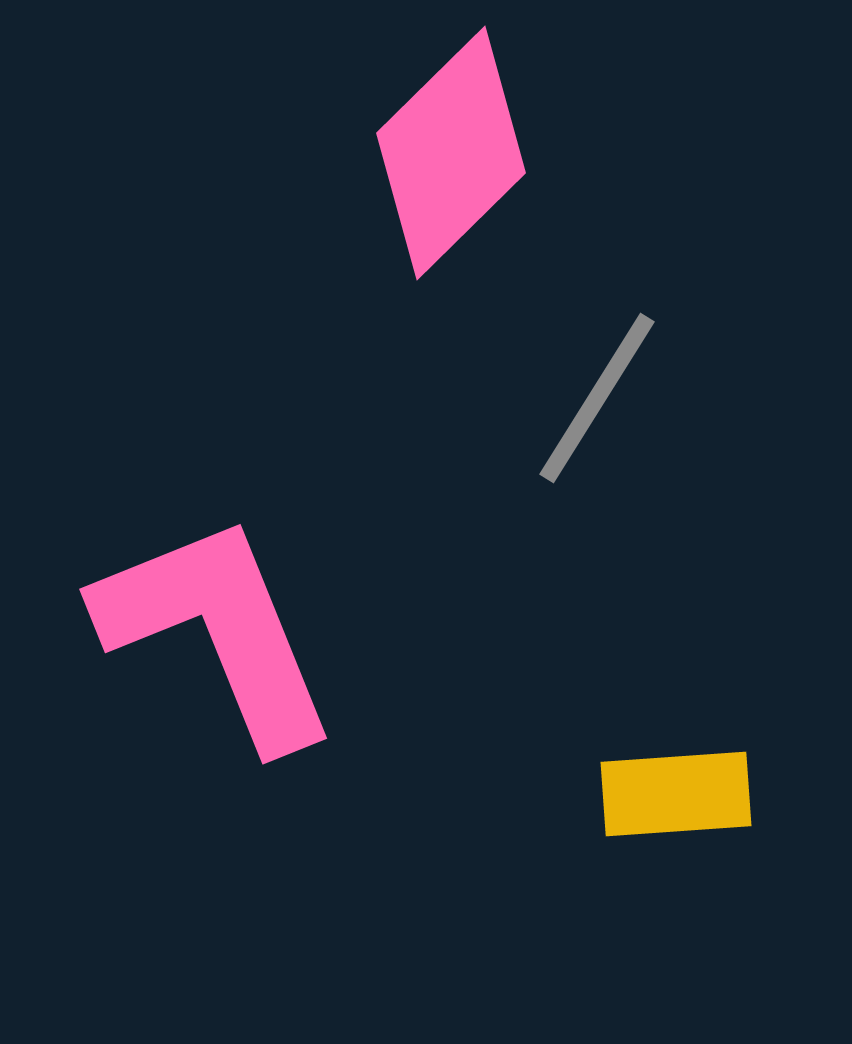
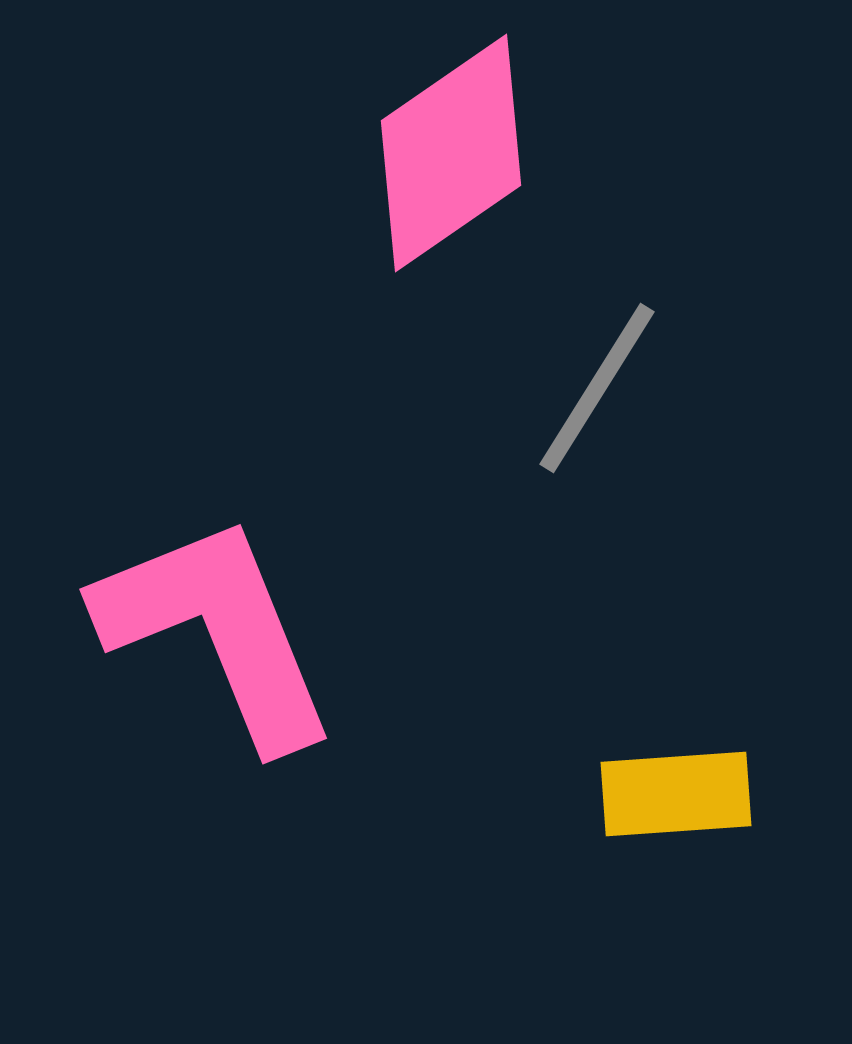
pink diamond: rotated 10 degrees clockwise
gray line: moved 10 px up
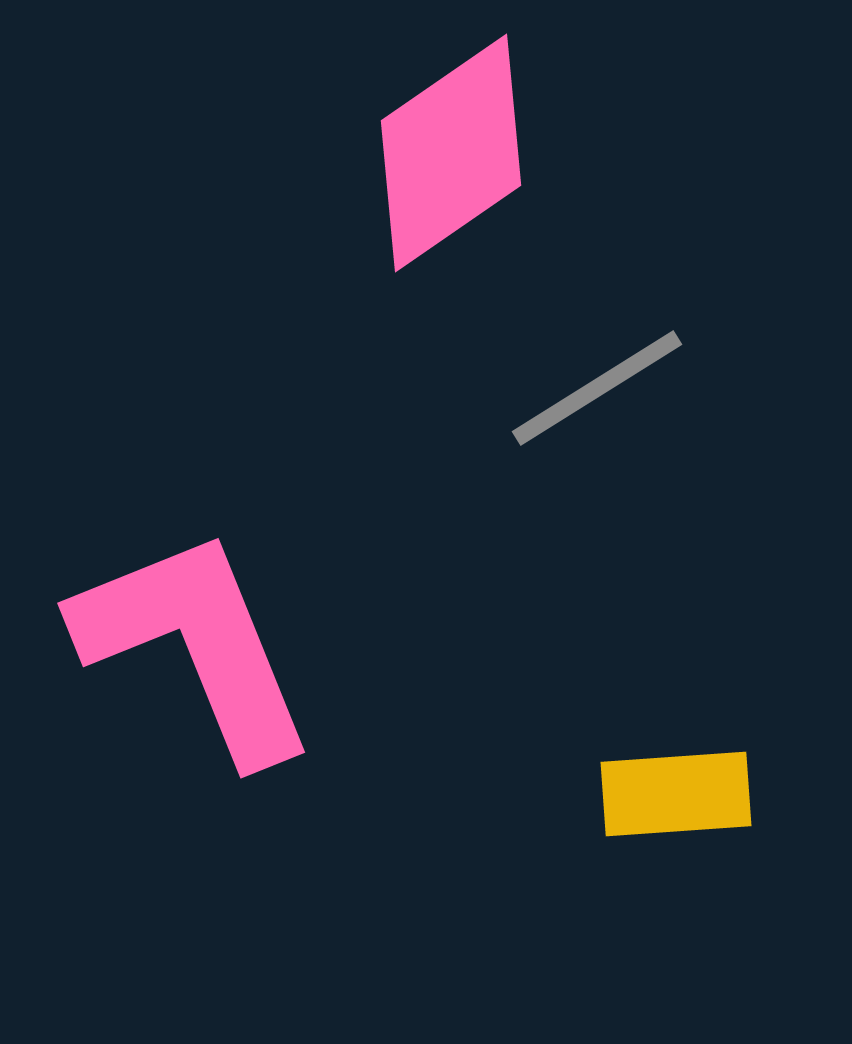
gray line: rotated 26 degrees clockwise
pink L-shape: moved 22 px left, 14 px down
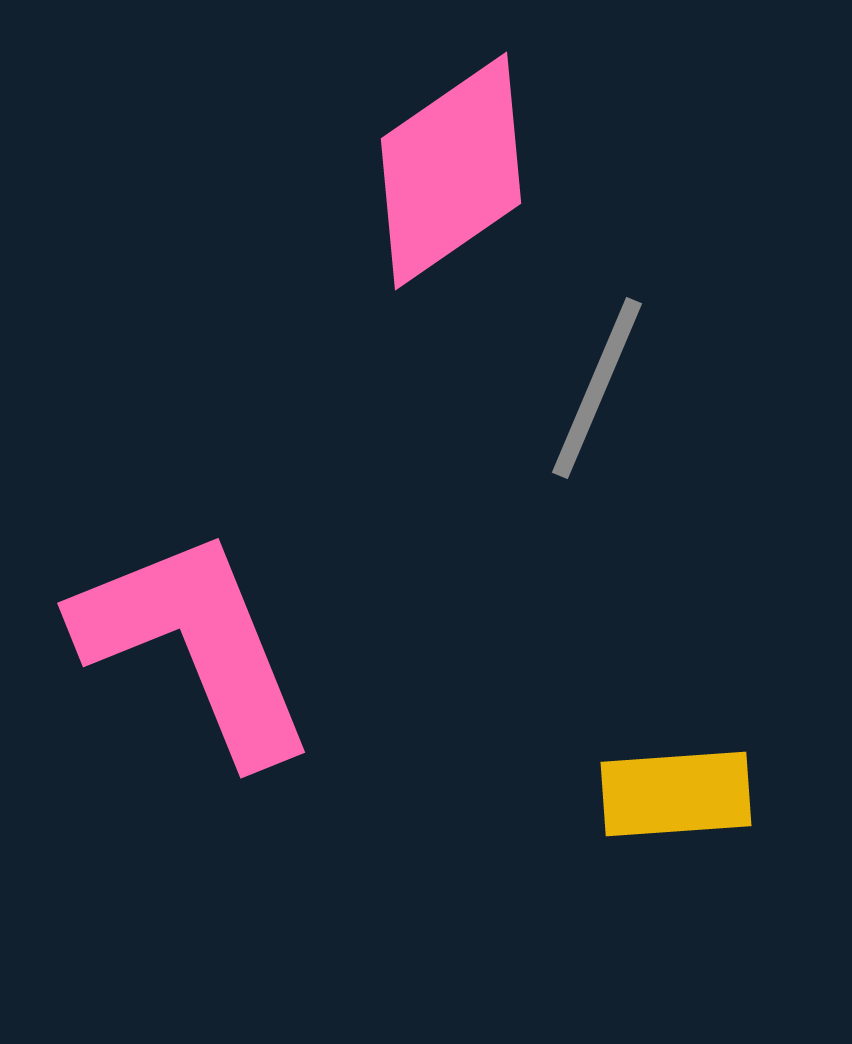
pink diamond: moved 18 px down
gray line: rotated 35 degrees counterclockwise
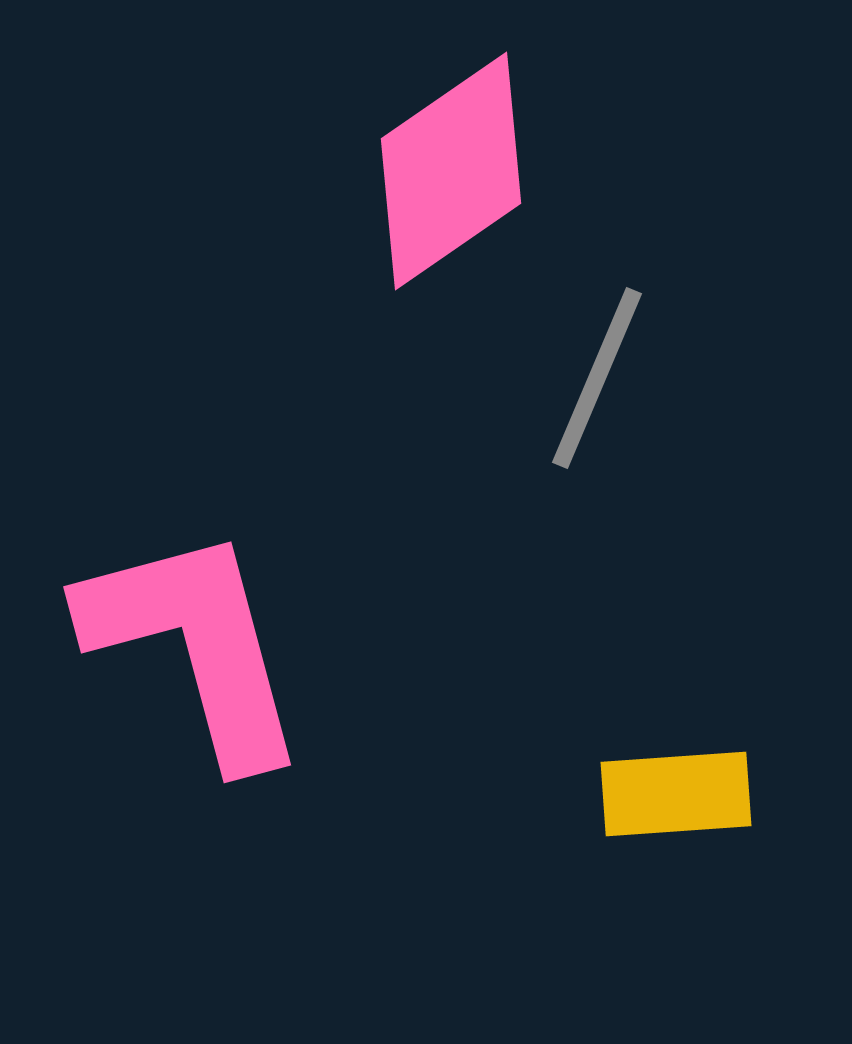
gray line: moved 10 px up
pink L-shape: rotated 7 degrees clockwise
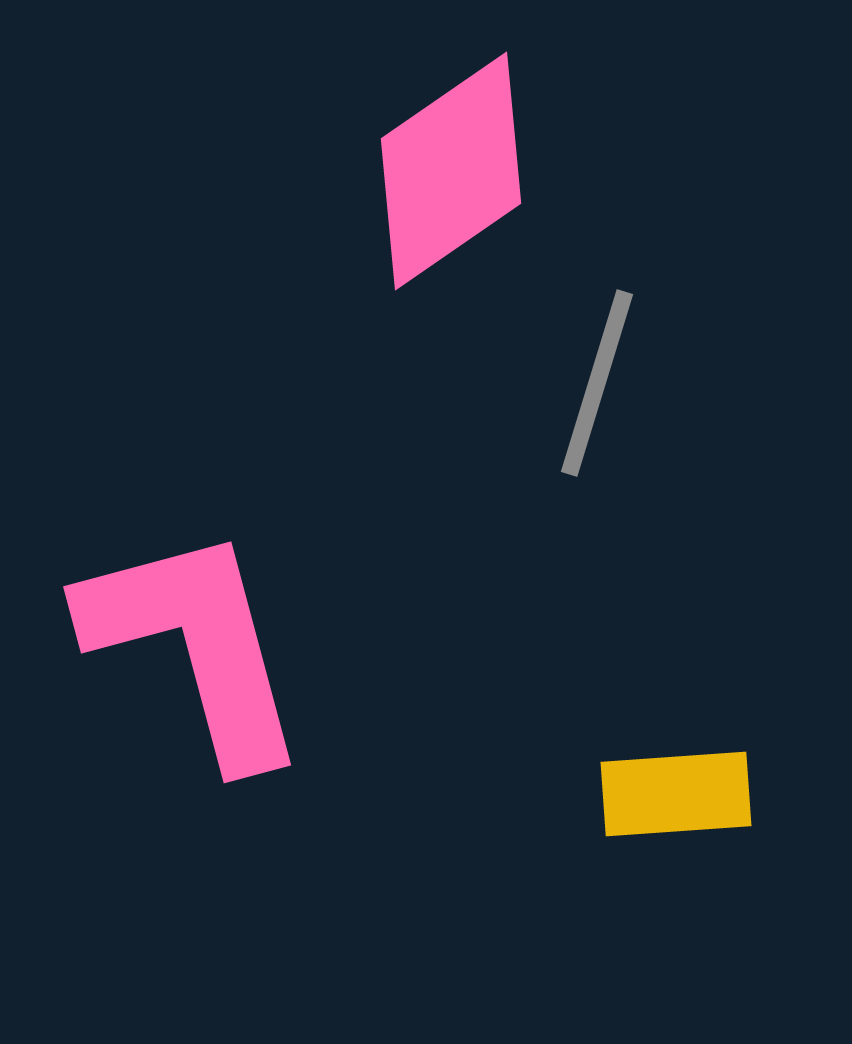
gray line: moved 5 px down; rotated 6 degrees counterclockwise
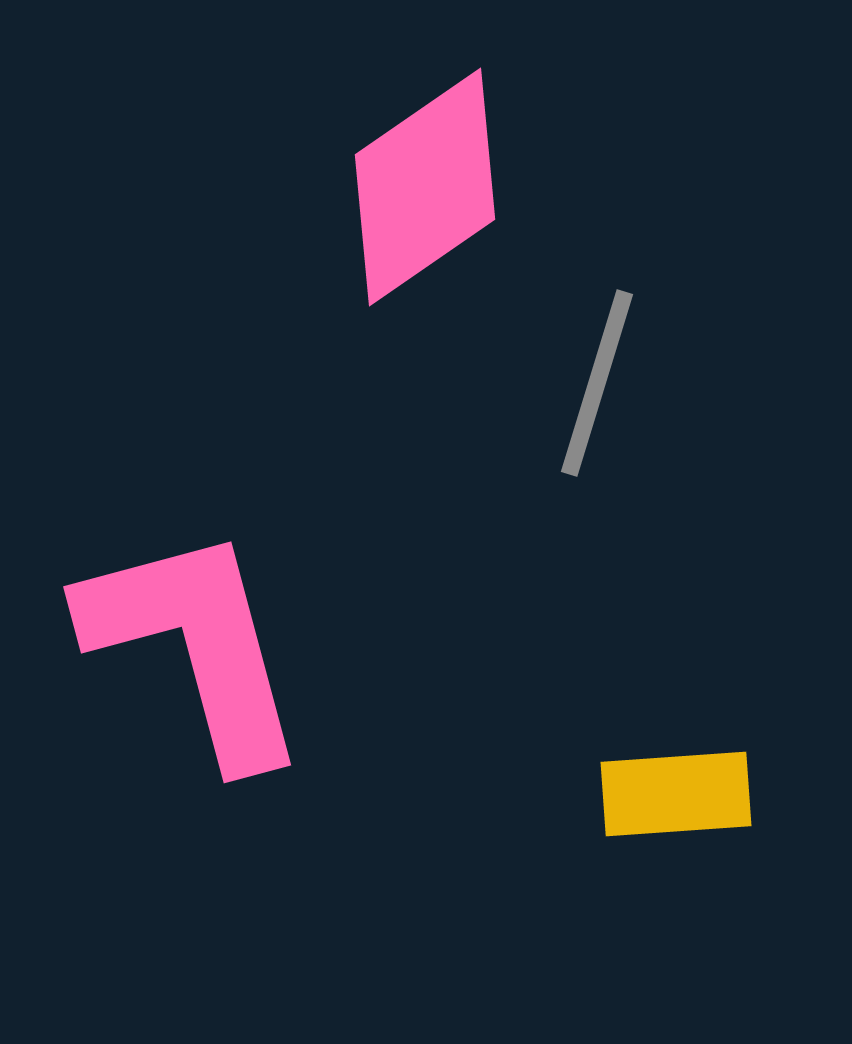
pink diamond: moved 26 px left, 16 px down
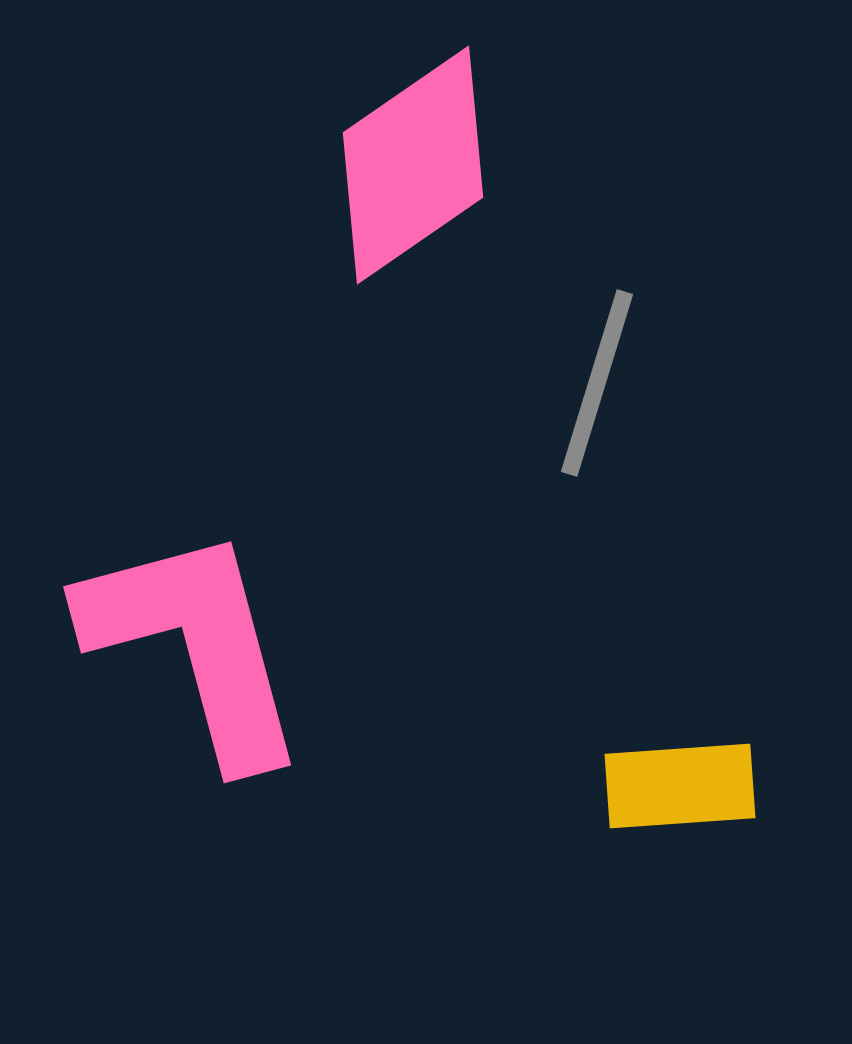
pink diamond: moved 12 px left, 22 px up
yellow rectangle: moved 4 px right, 8 px up
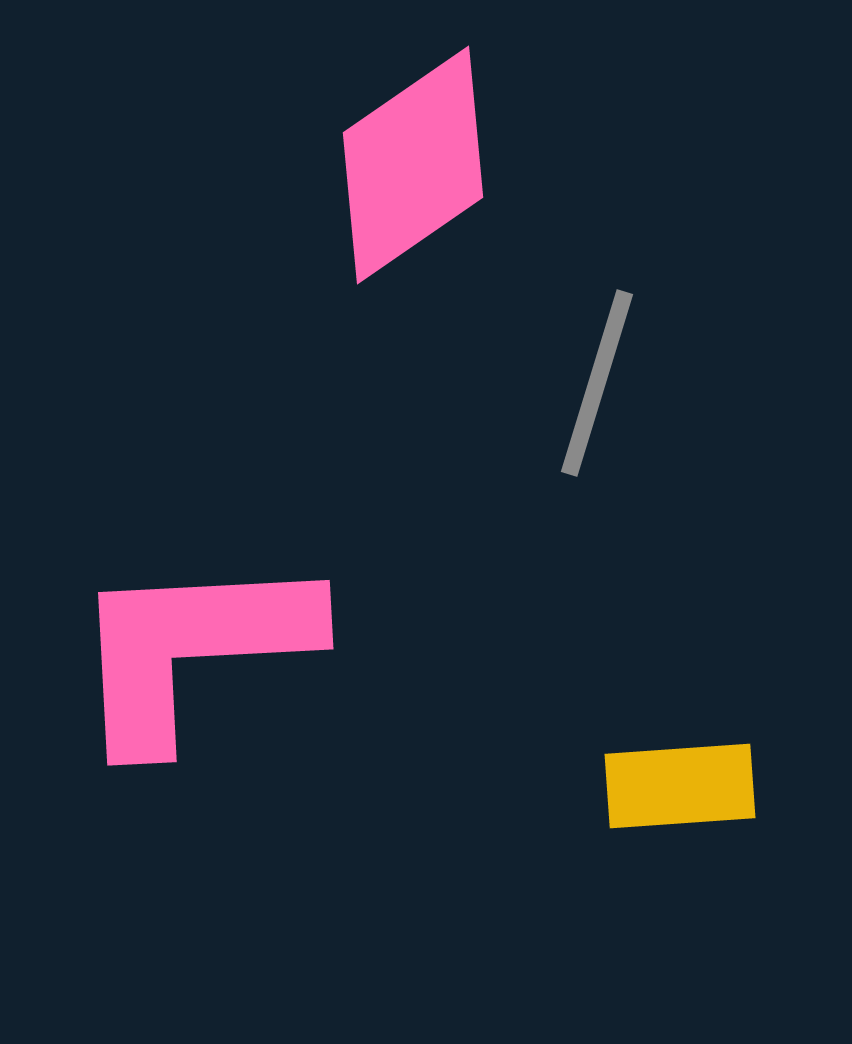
pink L-shape: moved 3 px left, 4 px down; rotated 78 degrees counterclockwise
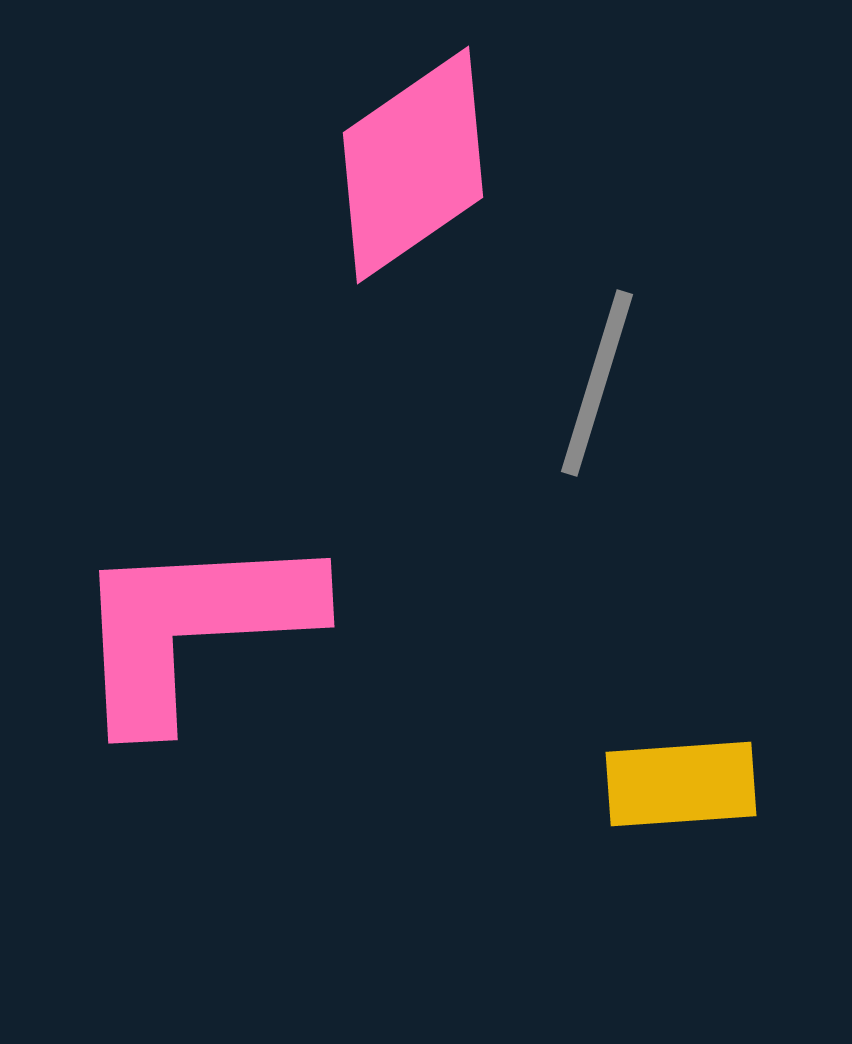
pink L-shape: moved 1 px right, 22 px up
yellow rectangle: moved 1 px right, 2 px up
